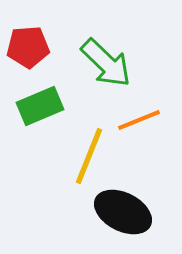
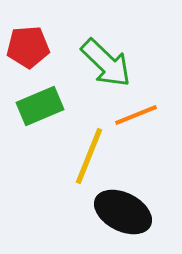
orange line: moved 3 px left, 5 px up
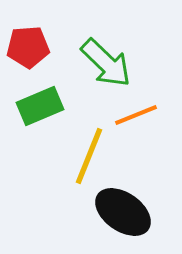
black ellipse: rotated 8 degrees clockwise
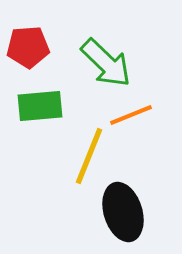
green rectangle: rotated 18 degrees clockwise
orange line: moved 5 px left
black ellipse: rotated 38 degrees clockwise
